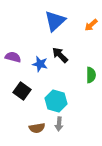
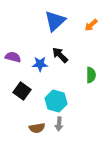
blue star: rotated 14 degrees counterclockwise
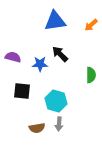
blue triangle: rotated 35 degrees clockwise
black arrow: moved 1 px up
black square: rotated 30 degrees counterclockwise
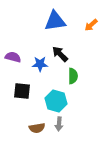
green semicircle: moved 18 px left, 1 px down
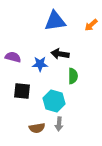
black arrow: rotated 36 degrees counterclockwise
cyan hexagon: moved 2 px left
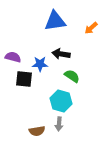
orange arrow: moved 3 px down
black arrow: moved 1 px right
green semicircle: moved 1 px left; rotated 56 degrees counterclockwise
black square: moved 2 px right, 12 px up
cyan hexagon: moved 7 px right
brown semicircle: moved 3 px down
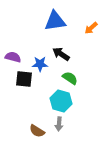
black arrow: rotated 24 degrees clockwise
green semicircle: moved 2 px left, 2 px down
brown semicircle: rotated 42 degrees clockwise
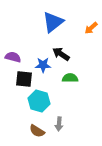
blue triangle: moved 2 px left, 1 px down; rotated 30 degrees counterclockwise
blue star: moved 3 px right, 1 px down
green semicircle: rotated 35 degrees counterclockwise
cyan hexagon: moved 22 px left
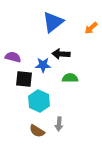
black arrow: rotated 30 degrees counterclockwise
cyan hexagon: rotated 10 degrees clockwise
